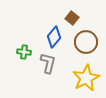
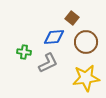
blue diamond: rotated 45 degrees clockwise
gray L-shape: rotated 50 degrees clockwise
yellow star: rotated 20 degrees clockwise
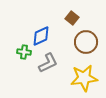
blue diamond: moved 13 px left, 1 px up; rotated 20 degrees counterclockwise
yellow star: moved 2 px left
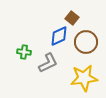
blue diamond: moved 18 px right
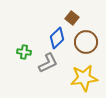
blue diamond: moved 2 px left, 2 px down; rotated 20 degrees counterclockwise
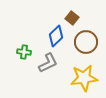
blue diamond: moved 1 px left, 2 px up
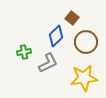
green cross: rotated 16 degrees counterclockwise
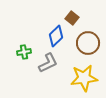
brown circle: moved 2 px right, 1 px down
